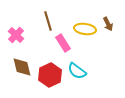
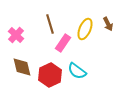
brown line: moved 2 px right, 3 px down
yellow ellipse: rotated 75 degrees counterclockwise
pink rectangle: rotated 66 degrees clockwise
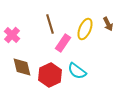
pink cross: moved 4 px left
